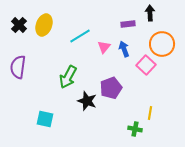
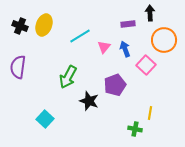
black cross: moved 1 px right, 1 px down; rotated 21 degrees counterclockwise
orange circle: moved 2 px right, 4 px up
blue arrow: moved 1 px right
purple pentagon: moved 4 px right, 3 px up
black star: moved 2 px right
cyan square: rotated 30 degrees clockwise
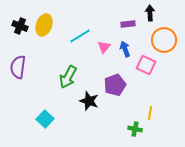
pink square: rotated 18 degrees counterclockwise
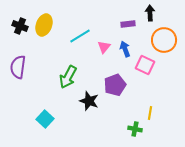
pink square: moved 1 px left
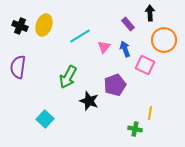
purple rectangle: rotated 56 degrees clockwise
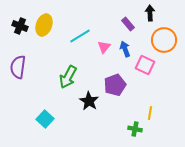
black star: rotated 12 degrees clockwise
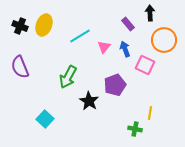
purple semicircle: moved 2 px right; rotated 30 degrees counterclockwise
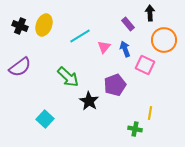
purple semicircle: rotated 105 degrees counterclockwise
green arrow: rotated 75 degrees counterclockwise
